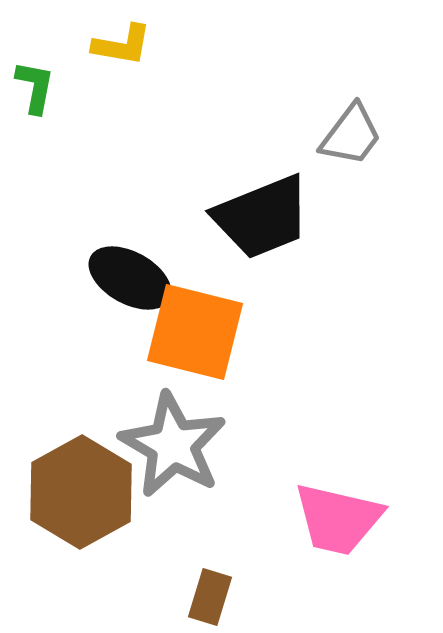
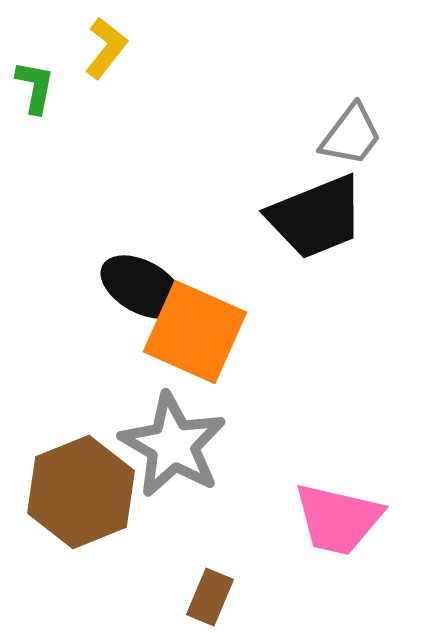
yellow L-shape: moved 16 px left, 3 px down; rotated 62 degrees counterclockwise
black trapezoid: moved 54 px right
black ellipse: moved 12 px right, 9 px down
orange square: rotated 10 degrees clockwise
brown hexagon: rotated 7 degrees clockwise
brown rectangle: rotated 6 degrees clockwise
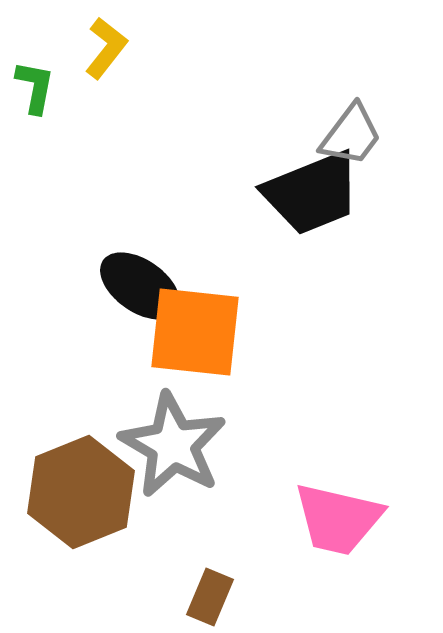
black trapezoid: moved 4 px left, 24 px up
black ellipse: moved 2 px left, 1 px up; rotated 6 degrees clockwise
orange square: rotated 18 degrees counterclockwise
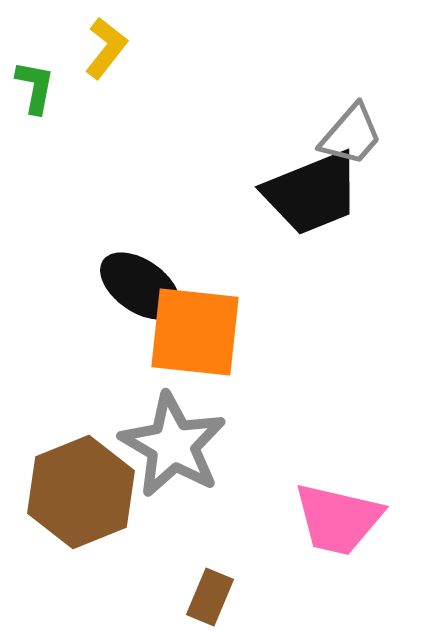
gray trapezoid: rotated 4 degrees clockwise
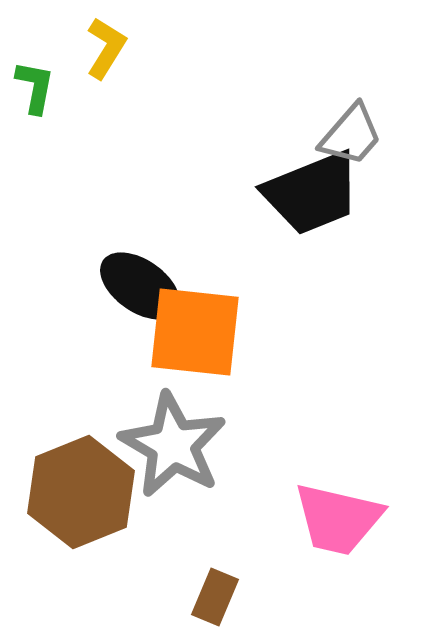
yellow L-shape: rotated 6 degrees counterclockwise
brown rectangle: moved 5 px right
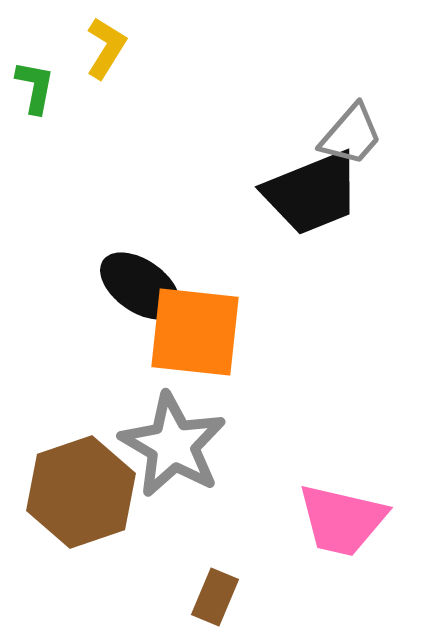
brown hexagon: rotated 3 degrees clockwise
pink trapezoid: moved 4 px right, 1 px down
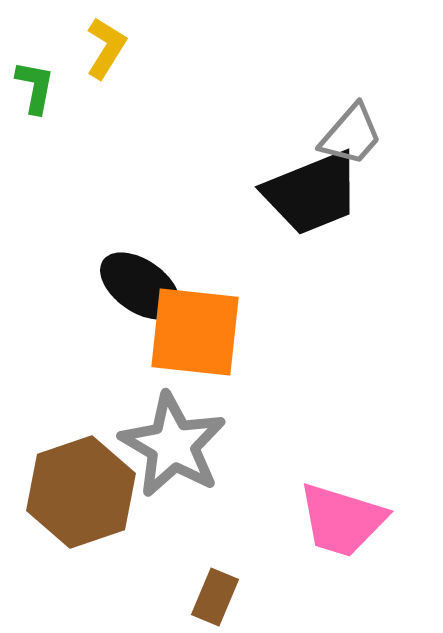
pink trapezoid: rotated 4 degrees clockwise
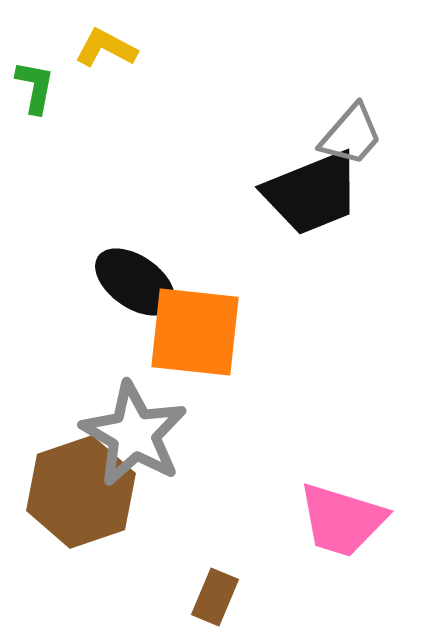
yellow L-shape: rotated 94 degrees counterclockwise
black ellipse: moved 5 px left, 4 px up
gray star: moved 39 px left, 11 px up
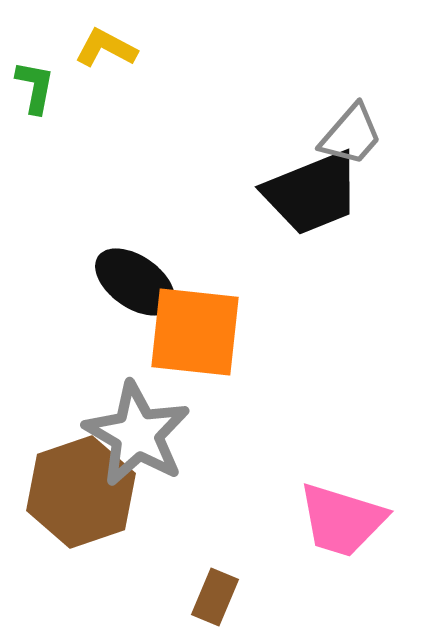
gray star: moved 3 px right
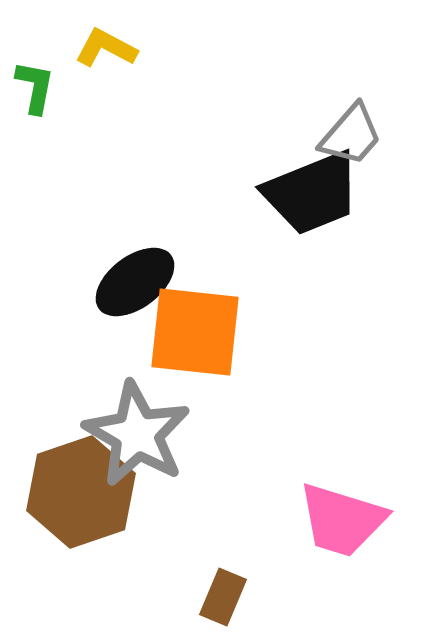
black ellipse: rotated 72 degrees counterclockwise
brown rectangle: moved 8 px right
